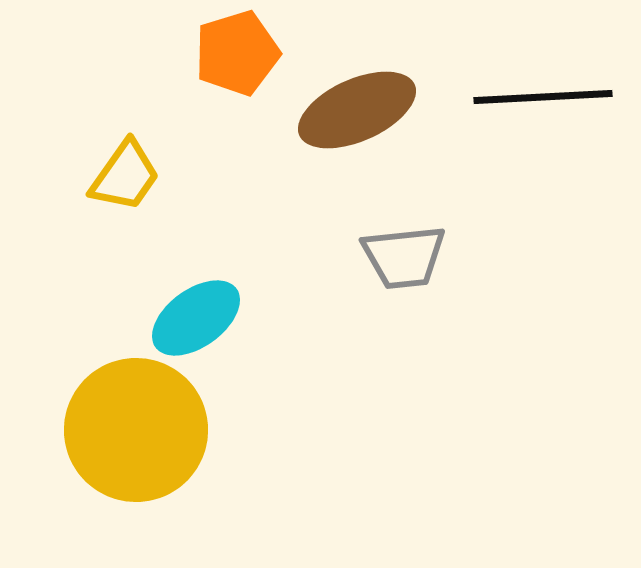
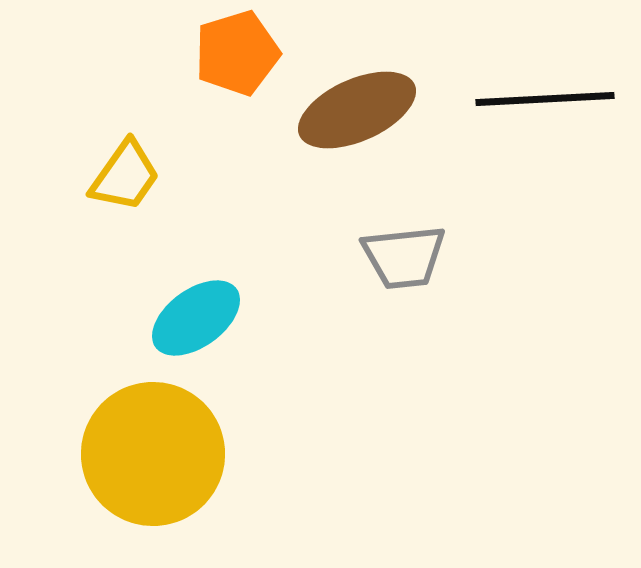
black line: moved 2 px right, 2 px down
yellow circle: moved 17 px right, 24 px down
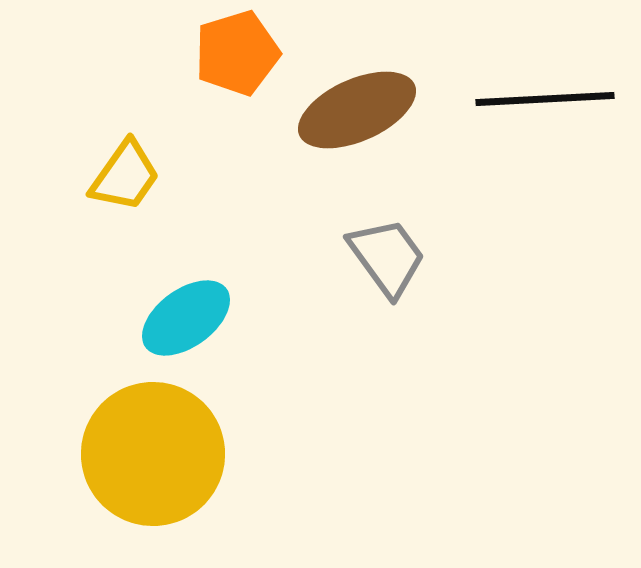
gray trapezoid: moved 17 px left; rotated 120 degrees counterclockwise
cyan ellipse: moved 10 px left
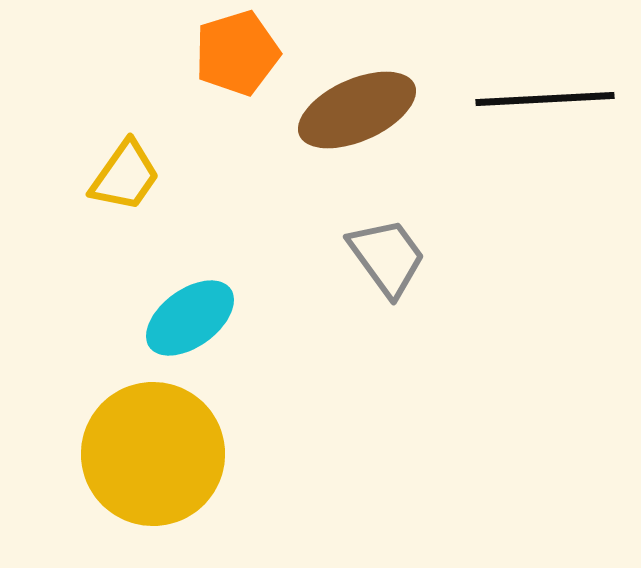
cyan ellipse: moved 4 px right
